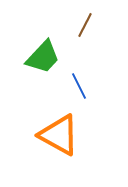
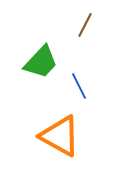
green trapezoid: moved 2 px left, 5 px down
orange triangle: moved 1 px right, 1 px down
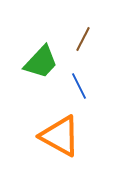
brown line: moved 2 px left, 14 px down
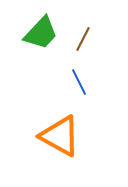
green trapezoid: moved 29 px up
blue line: moved 4 px up
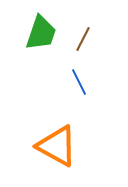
green trapezoid: rotated 24 degrees counterclockwise
orange triangle: moved 3 px left, 10 px down
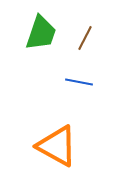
brown line: moved 2 px right, 1 px up
blue line: rotated 52 degrees counterclockwise
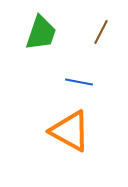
brown line: moved 16 px right, 6 px up
orange triangle: moved 13 px right, 15 px up
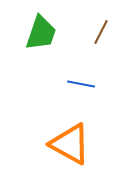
blue line: moved 2 px right, 2 px down
orange triangle: moved 13 px down
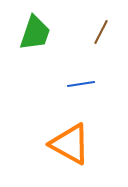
green trapezoid: moved 6 px left
blue line: rotated 20 degrees counterclockwise
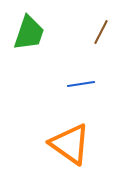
green trapezoid: moved 6 px left
orange triangle: rotated 6 degrees clockwise
